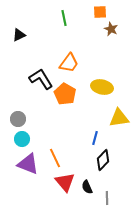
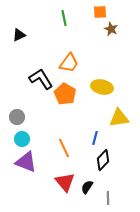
gray circle: moved 1 px left, 2 px up
orange line: moved 9 px right, 10 px up
purple triangle: moved 2 px left, 2 px up
black semicircle: rotated 56 degrees clockwise
gray line: moved 1 px right
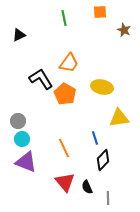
brown star: moved 13 px right, 1 px down
gray circle: moved 1 px right, 4 px down
blue line: rotated 32 degrees counterclockwise
black semicircle: rotated 56 degrees counterclockwise
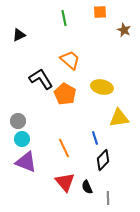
orange trapezoid: moved 1 px right, 3 px up; rotated 85 degrees counterclockwise
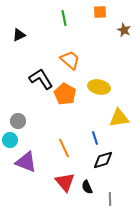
yellow ellipse: moved 3 px left
cyan circle: moved 12 px left, 1 px down
black diamond: rotated 30 degrees clockwise
gray line: moved 2 px right, 1 px down
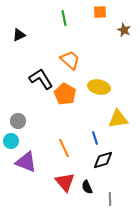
yellow triangle: moved 1 px left, 1 px down
cyan circle: moved 1 px right, 1 px down
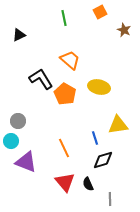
orange square: rotated 24 degrees counterclockwise
yellow triangle: moved 6 px down
black semicircle: moved 1 px right, 3 px up
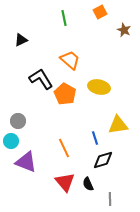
black triangle: moved 2 px right, 5 px down
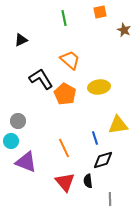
orange square: rotated 16 degrees clockwise
yellow ellipse: rotated 20 degrees counterclockwise
black semicircle: moved 3 px up; rotated 16 degrees clockwise
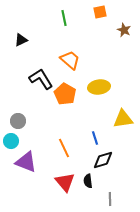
yellow triangle: moved 5 px right, 6 px up
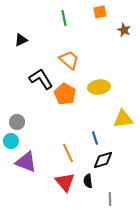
orange trapezoid: moved 1 px left
gray circle: moved 1 px left, 1 px down
orange line: moved 4 px right, 5 px down
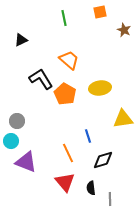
yellow ellipse: moved 1 px right, 1 px down
gray circle: moved 1 px up
blue line: moved 7 px left, 2 px up
black semicircle: moved 3 px right, 7 px down
